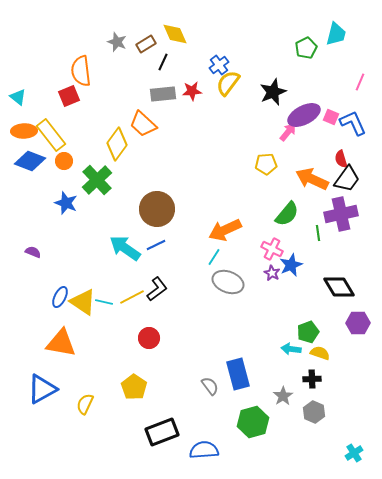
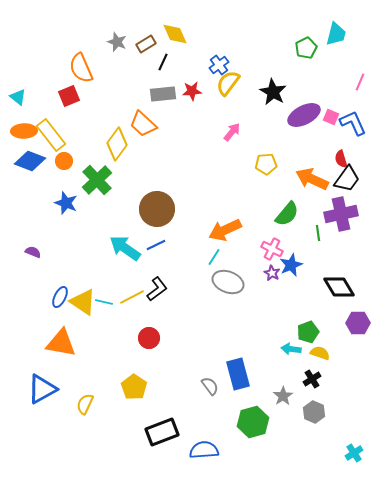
orange semicircle at (81, 71): moved 3 px up; rotated 16 degrees counterclockwise
black star at (273, 92): rotated 20 degrees counterclockwise
pink arrow at (288, 132): moved 56 px left
black cross at (312, 379): rotated 30 degrees counterclockwise
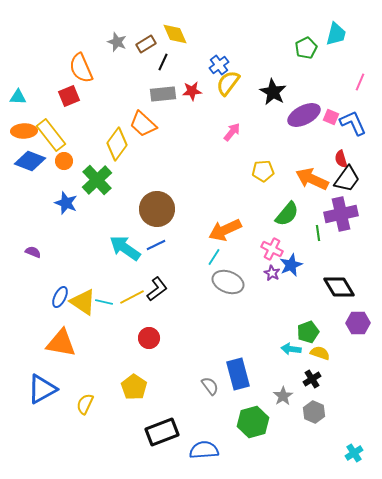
cyan triangle at (18, 97): rotated 36 degrees counterclockwise
yellow pentagon at (266, 164): moved 3 px left, 7 px down
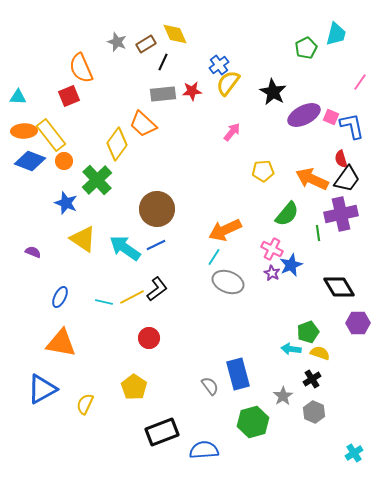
pink line at (360, 82): rotated 12 degrees clockwise
blue L-shape at (353, 123): moved 1 px left, 3 px down; rotated 12 degrees clockwise
yellow triangle at (83, 302): moved 63 px up
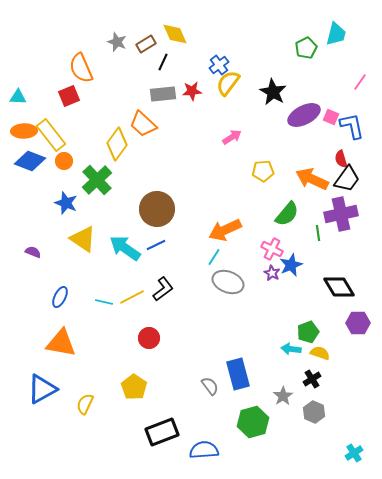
pink arrow at (232, 132): moved 5 px down; rotated 18 degrees clockwise
black L-shape at (157, 289): moved 6 px right
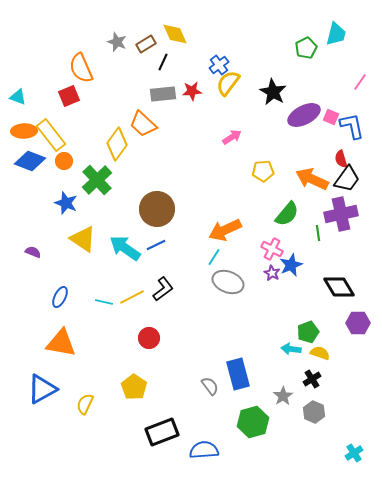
cyan triangle at (18, 97): rotated 18 degrees clockwise
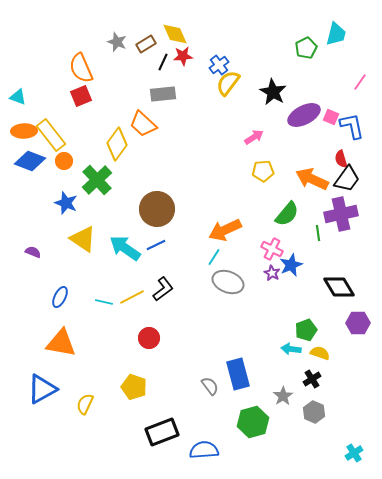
red star at (192, 91): moved 9 px left, 35 px up
red square at (69, 96): moved 12 px right
pink arrow at (232, 137): moved 22 px right
green pentagon at (308, 332): moved 2 px left, 2 px up
yellow pentagon at (134, 387): rotated 15 degrees counterclockwise
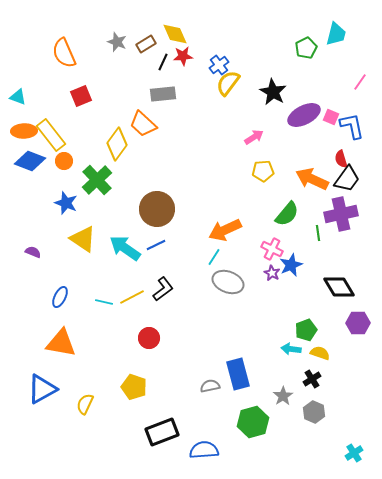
orange semicircle at (81, 68): moved 17 px left, 15 px up
gray semicircle at (210, 386): rotated 66 degrees counterclockwise
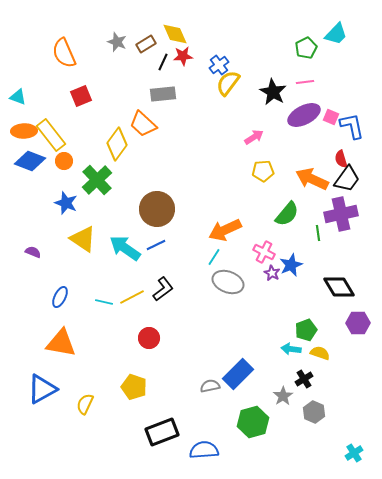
cyan trapezoid at (336, 34): rotated 30 degrees clockwise
pink line at (360, 82): moved 55 px left; rotated 48 degrees clockwise
pink cross at (272, 249): moved 8 px left, 3 px down
blue rectangle at (238, 374): rotated 60 degrees clockwise
black cross at (312, 379): moved 8 px left
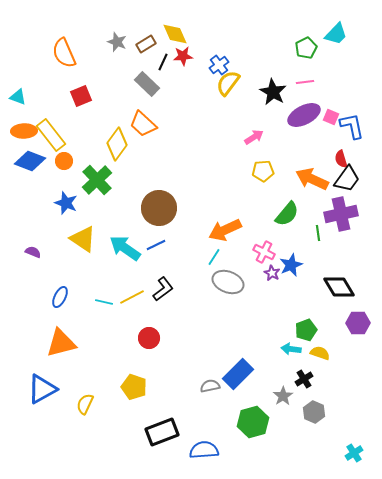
gray rectangle at (163, 94): moved 16 px left, 10 px up; rotated 50 degrees clockwise
brown circle at (157, 209): moved 2 px right, 1 px up
orange triangle at (61, 343): rotated 24 degrees counterclockwise
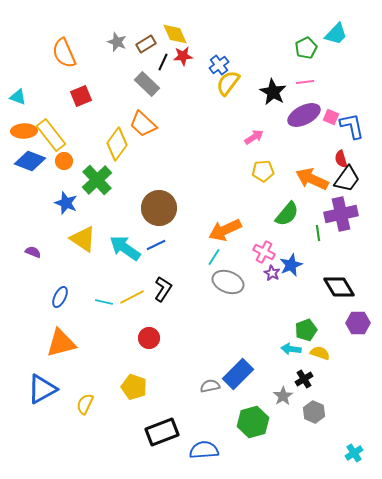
black L-shape at (163, 289): rotated 20 degrees counterclockwise
